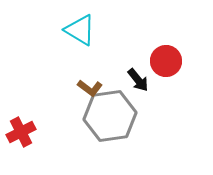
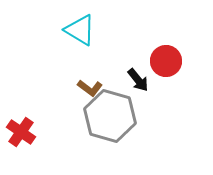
gray hexagon: rotated 24 degrees clockwise
red cross: rotated 28 degrees counterclockwise
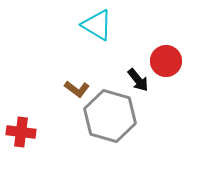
cyan triangle: moved 17 px right, 5 px up
brown L-shape: moved 13 px left, 1 px down
red cross: rotated 28 degrees counterclockwise
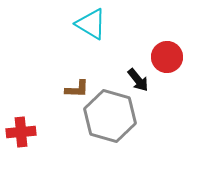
cyan triangle: moved 6 px left, 1 px up
red circle: moved 1 px right, 4 px up
brown L-shape: rotated 35 degrees counterclockwise
red cross: rotated 12 degrees counterclockwise
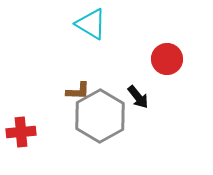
red circle: moved 2 px down
black arrow: moved 17 px down
brown L-shape: moved 1 px right, 2 px down
gray hexagon: moved 10 px left; rotated 15 degrees clockwise
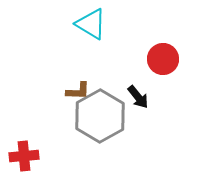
red circle: moved 4 px left
red cross: moved 3 px right, 24 px down
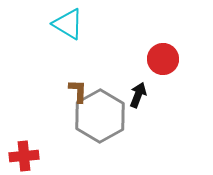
cyan triangle: moved 23 px left
brown L-shape: rotated 90 degrees counterclockwise
black arrow: moved 2 px up; rotated 120 degrees counterclockwise
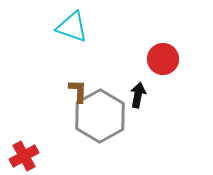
cyan triangle: moved 4 px right, 3 px down; rotated 12 degrees counterclockwise
black arrow: rotated 10 degrees counterclockwise
red cross: rotated 24 degrees counterclockwise
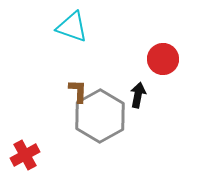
red cross: moved 1 px right, 1 px up
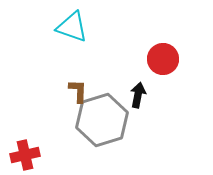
gray hexagon: moved 2 px right, 4 px down; rotated 12 degrees clockwise
red cross: rotated 16 degrees clockwise
